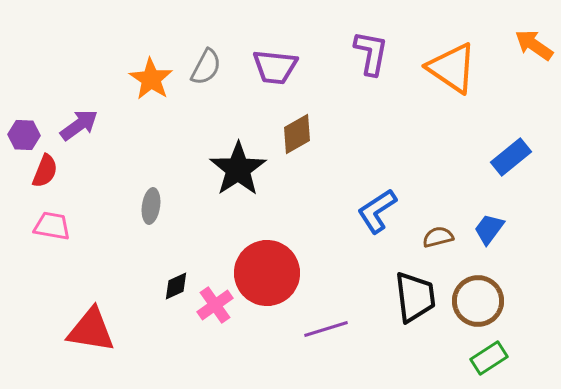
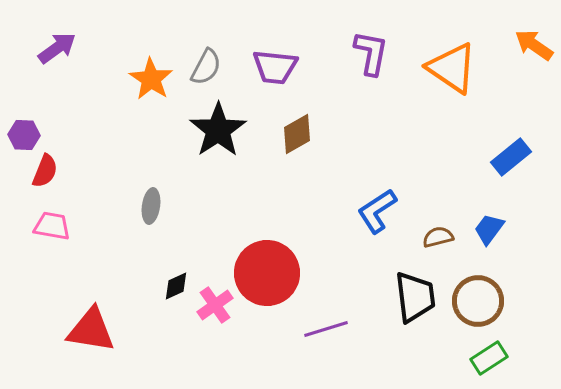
purple arrow: moved 22 px left, 77 px up
black star: moved 20 px left, 39 px up
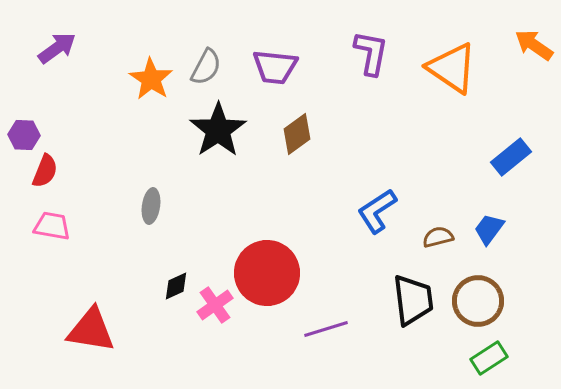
brown diamond: rotated 6 degrees counterclockwise
black trapezoid: moved 2 px left, 3 px down
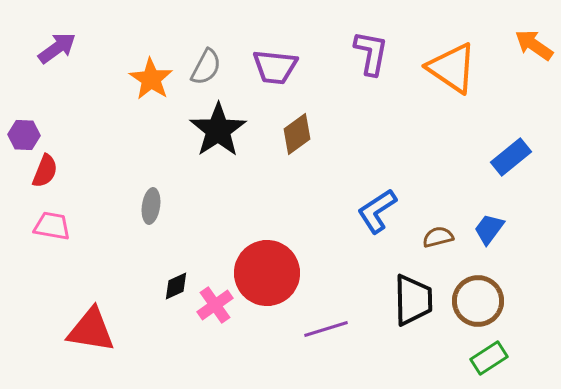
black trapezoid: rotated 6 degrees clockwise
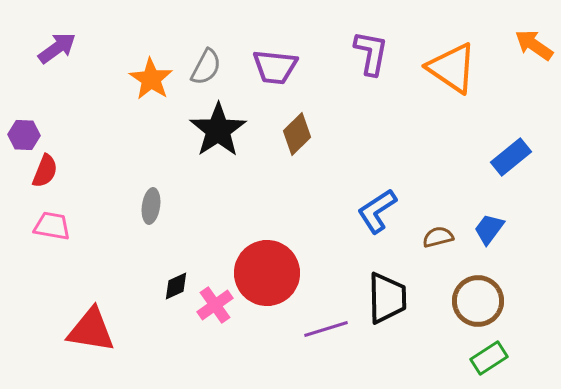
brown diamond: rotated 9 degrees counterclockwise
black trapezoid: moved 26 px left, 2 px up
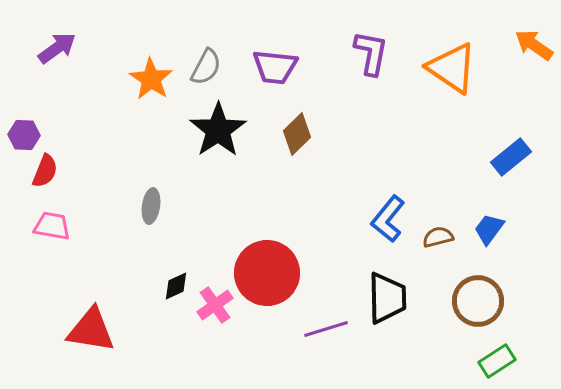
blue L-shape: moved 11 px right, 8 px down; rotated 18 degrees counterclockwise
green rectangle: moved 8 px right, 3 px down
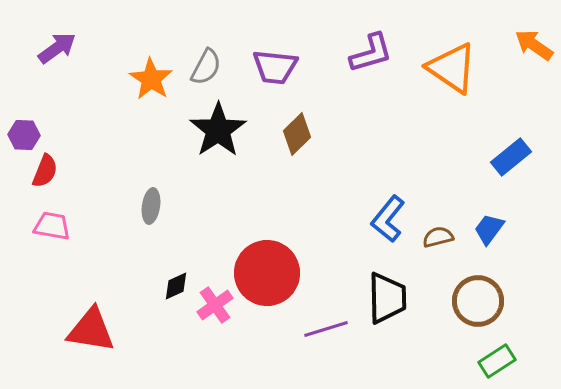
purple L-shape: rotated 63 degrees clockwise
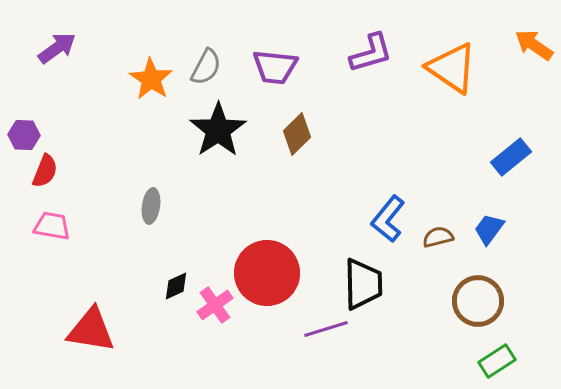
black trapezoid: moved 24 px left, 14 px up
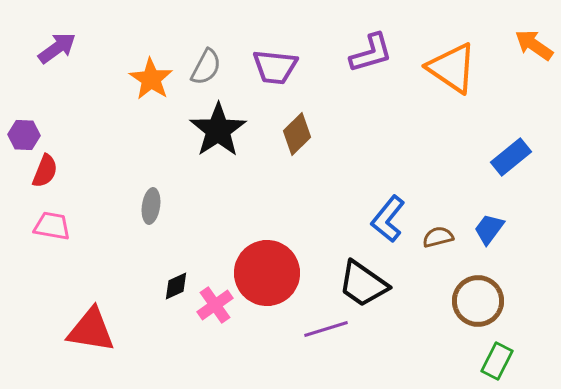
black trapezoid: rotated 126 degrees clockwise
green rectangle: rotated 30 degrees counterclockwise
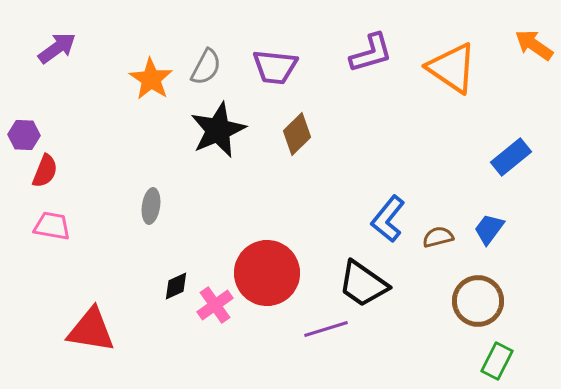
black star: rotated 10 degrees clockwise
